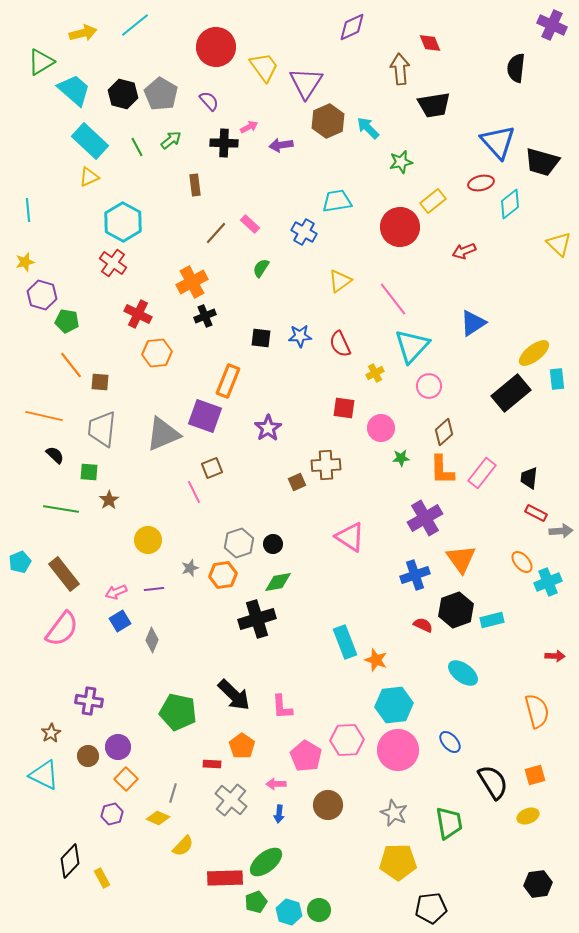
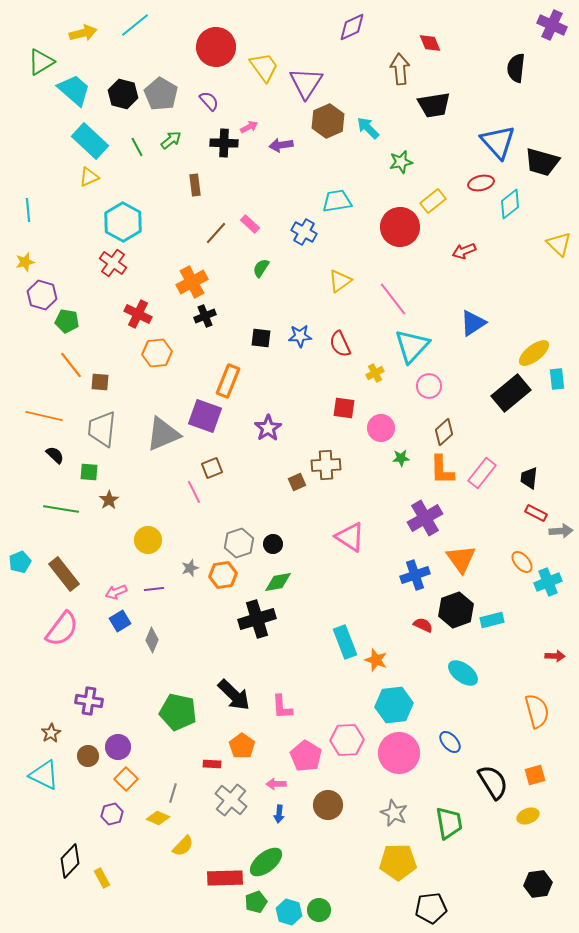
pink circle at (398, 750): moved 1 px right, 3 px down
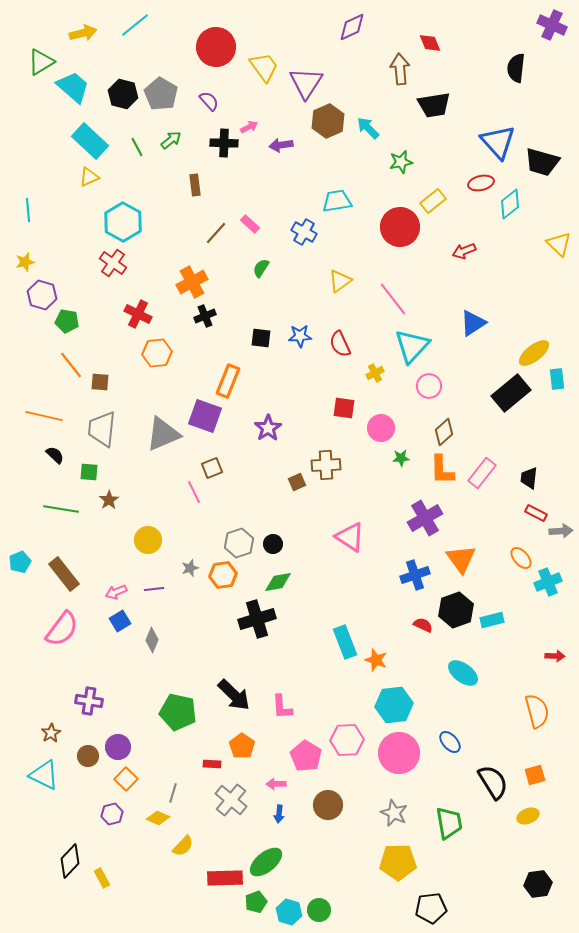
cyan trapezoid at (74, 90): moved 1 px left, 3 px up
orange ellipse at (522, 562): moved 1 px left, 4 px up
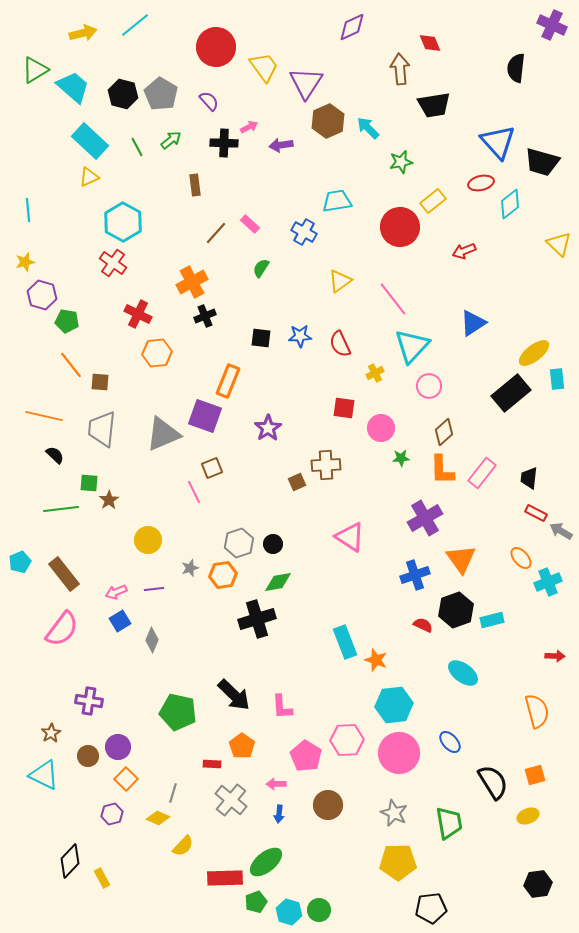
green triangle at (41, 62): moved 6 px left, 8 px down
green square at (89, 472): moved 11 px down
green line at (61, 509): rotated 16 degrees counterclockwise
gray arrow at (561, 531): rotated 145 degrees counterclockwise
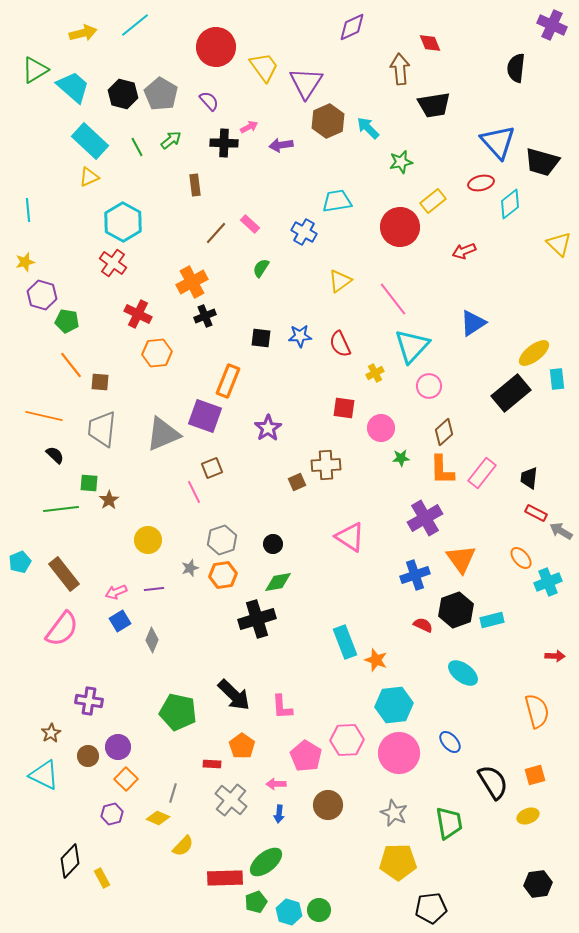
gray hexagon at (239, 543): moved 17 px left, 3 px up
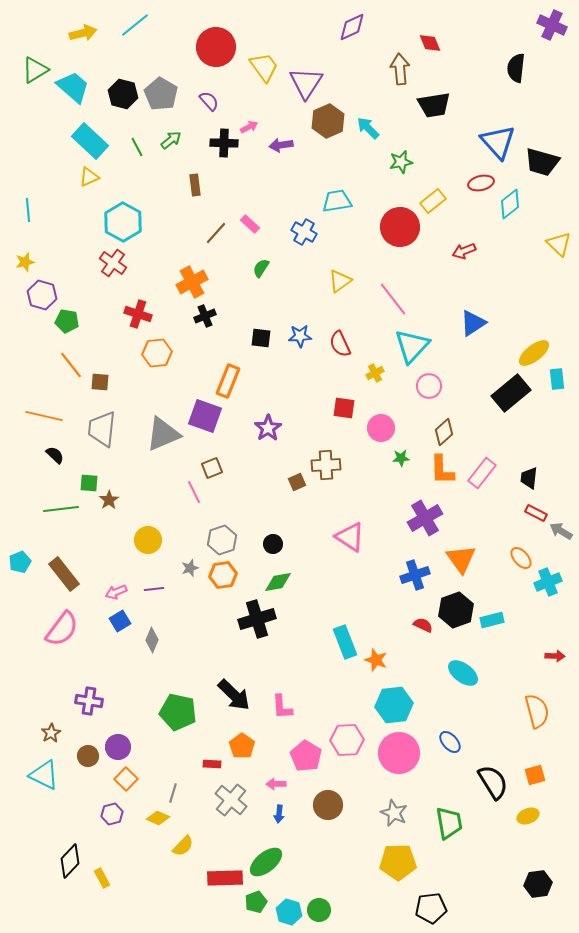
red cross at (138, 314): rotated 8 degrees counterclockwise
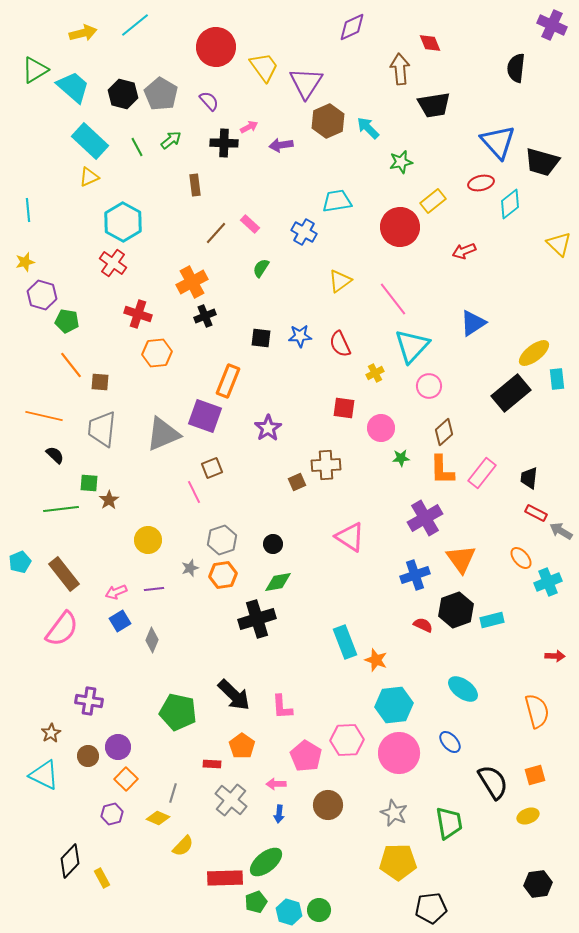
cyan ellipse at (463, 673): moved 16 px down
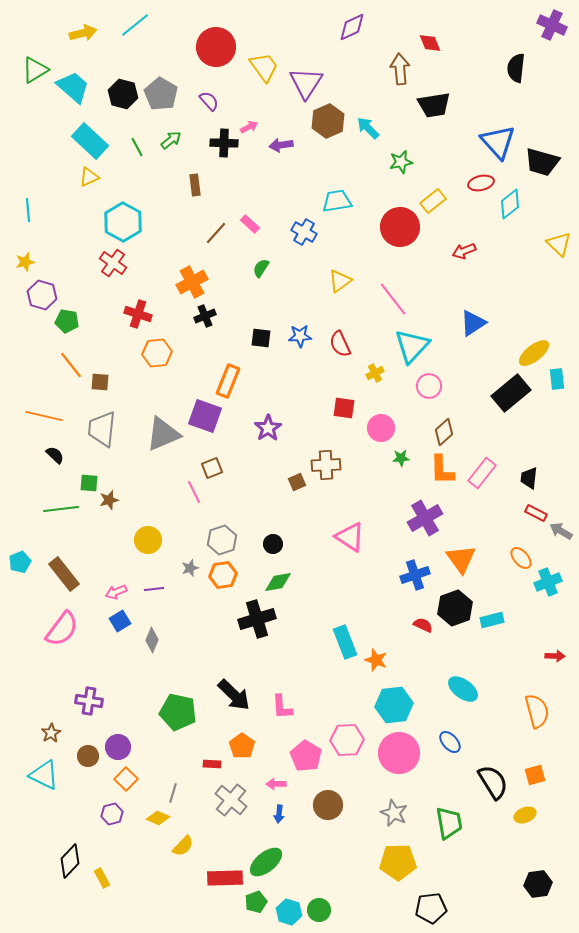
brown star at (109, 500): rotated 18 degrees clockwise
black hexagon at (456, 610): moved 1 px left, 2 px up
yellow ellipse at (528, 816): moved 3 px left, 1 px up
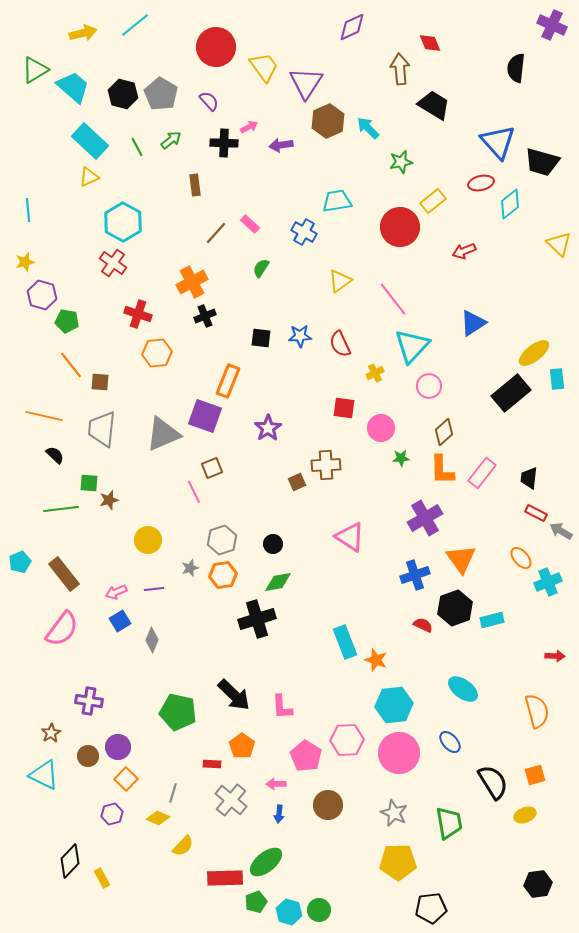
black trapezoid at (434, 105): rotated 140 degrees counterclockwise
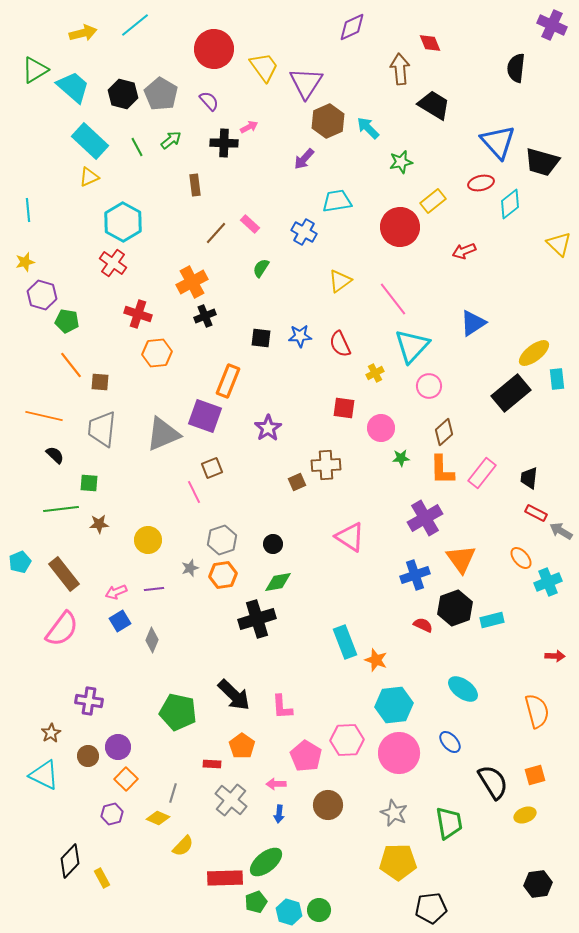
red circle at (216, 47): moved 2 px left, 2 px down
purple arrow at (281, 145): moved 23 px right, 14 px down; rotated 40 degrees counterclockwise
brown star at (109, 500): moved 10 px left, 24 px down; rotated 12 degrees clockwise
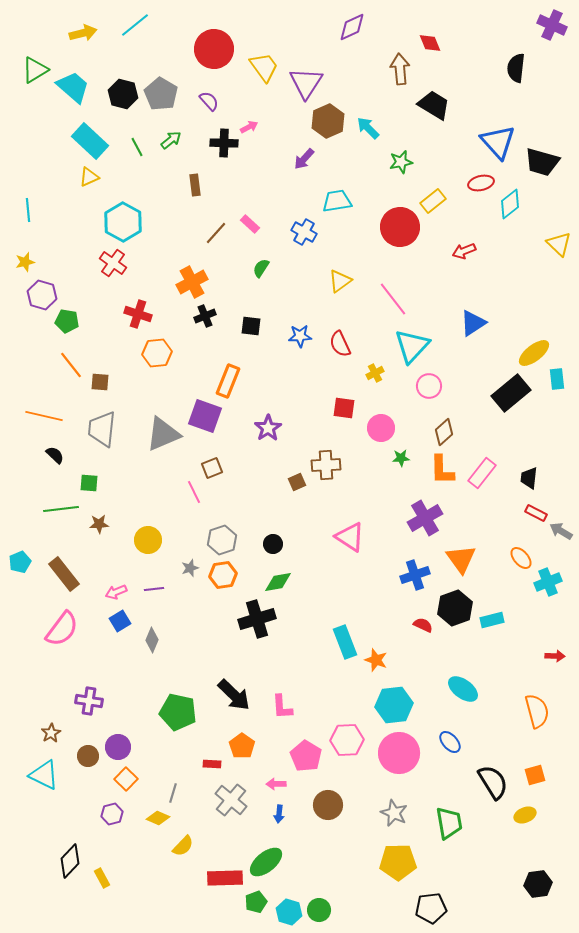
black square at (261, 338): moved 10 px left, 12 px up
